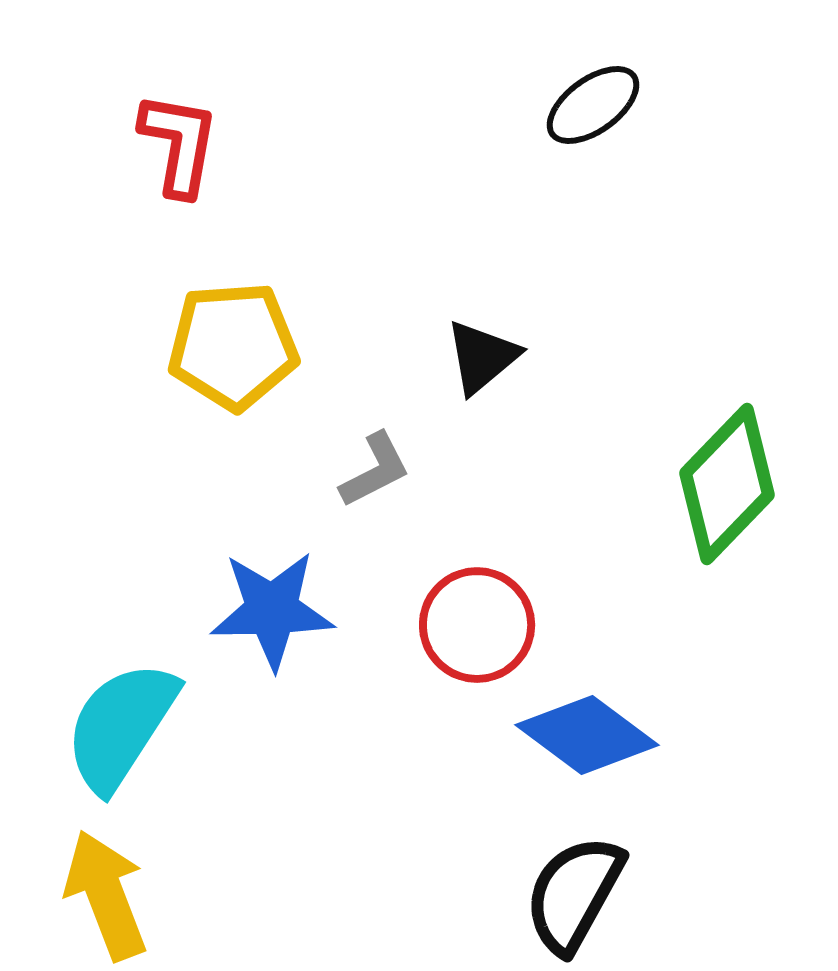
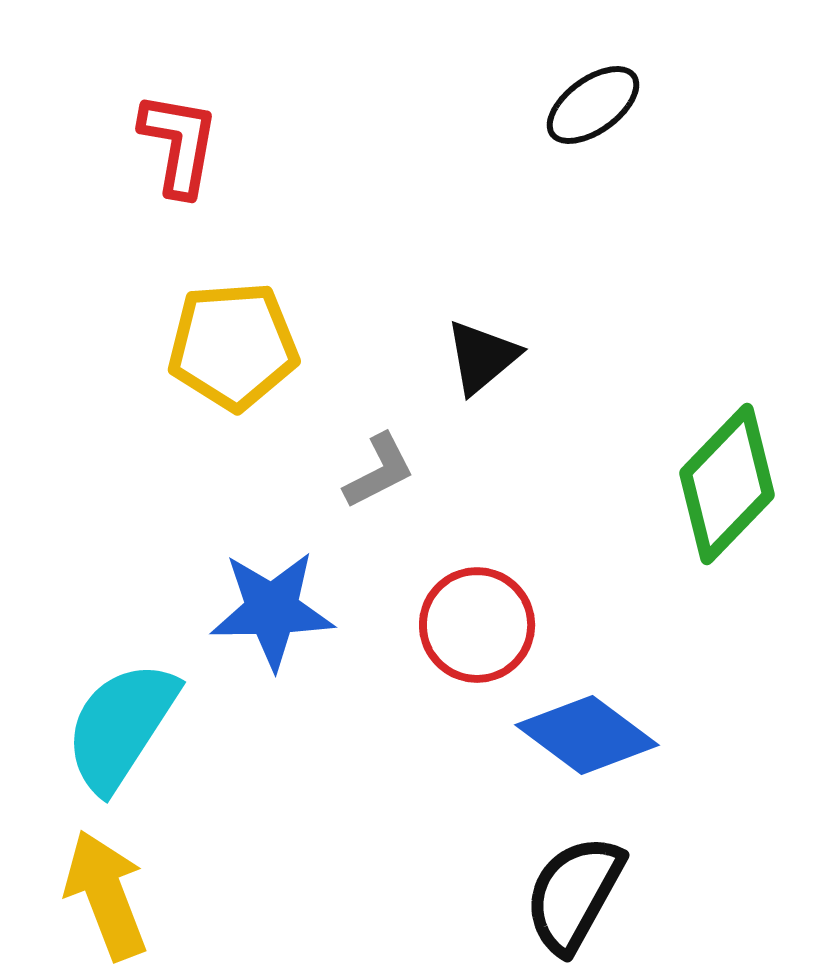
gray L-shape: moved 4 px right, 1 px down
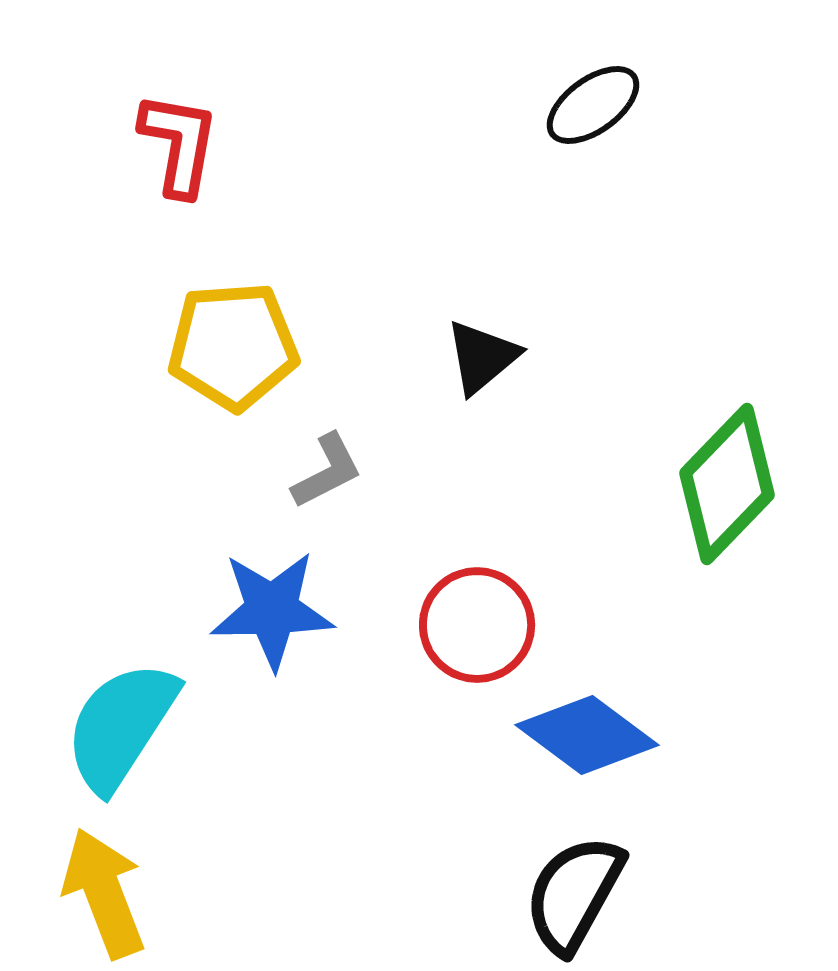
gray L-shape: moved 52 px left
yellow arrow: moved 2 px left, 2 px up
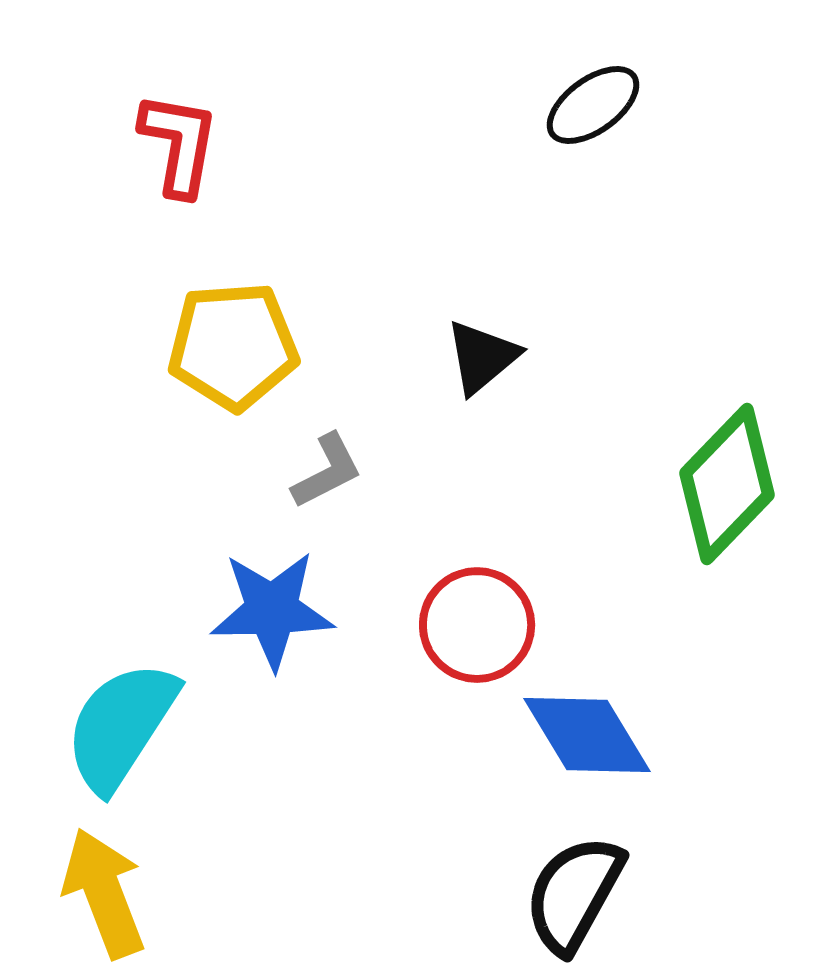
blue diamond: rotated 22 degrees clockwise
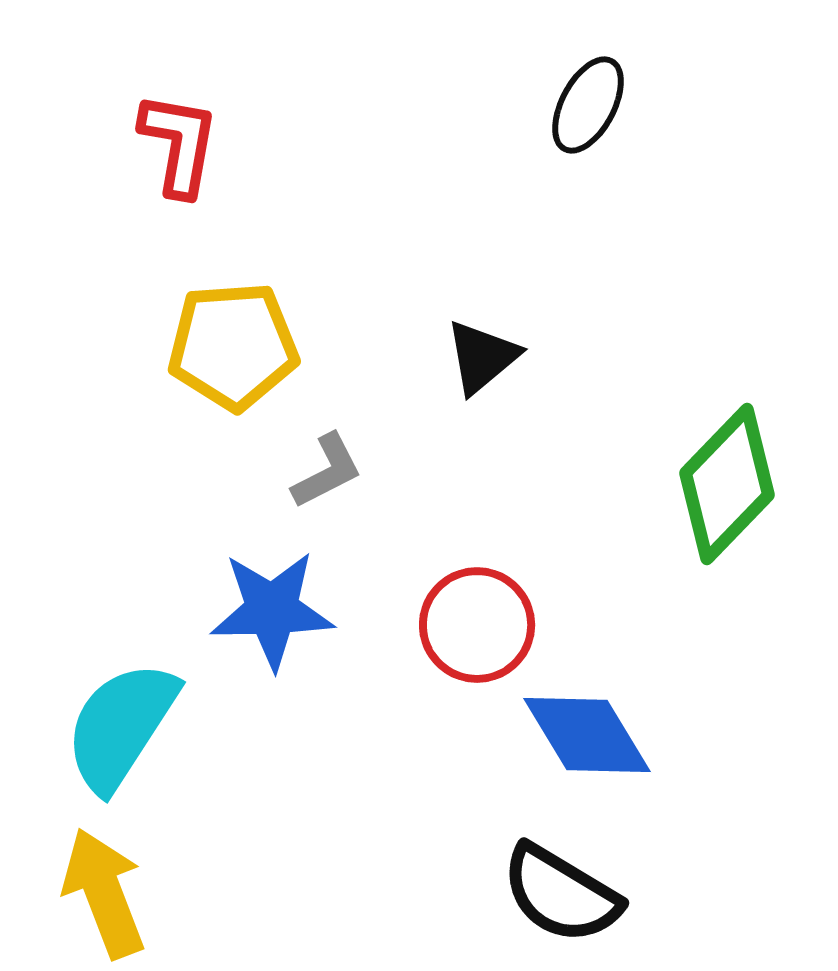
black ellipse: moved 5 px left; rotated 26 degrees counterclockwise
black semicircle: moved 13 px left; rotated 88 degrees counterclockwise
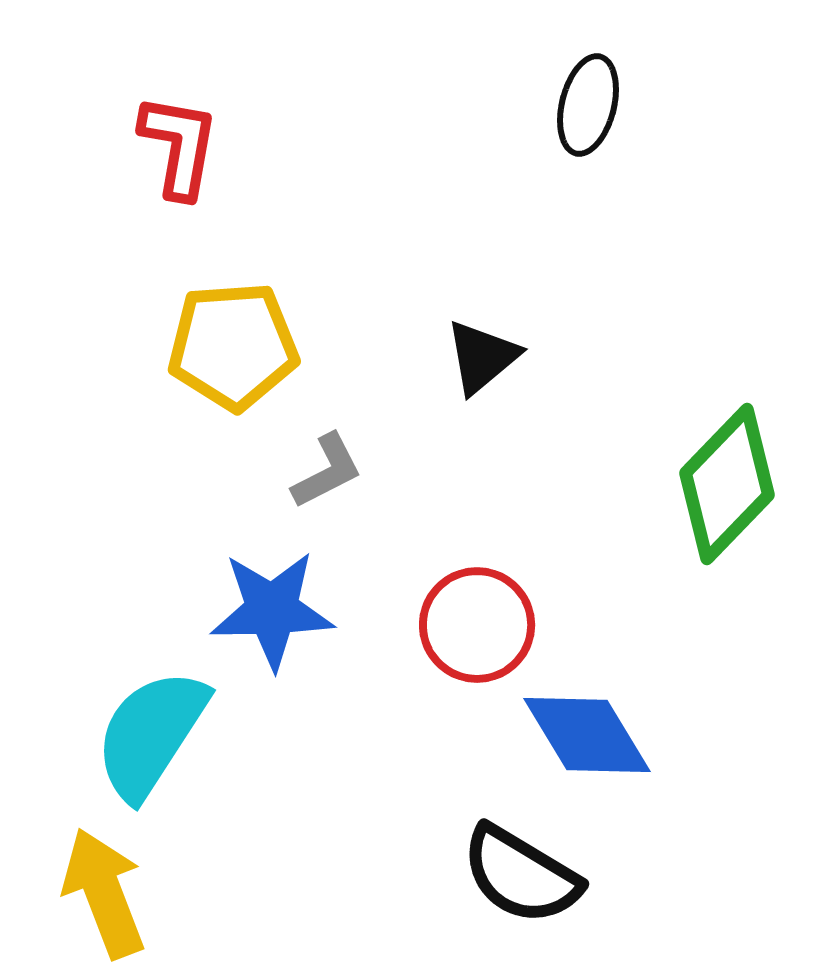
black ellipse: rotated 14 degrees counterclockwise
red L-shape: moved 2 px down
cyan semicircle: moved 30 px right, 8 px down
black semicircle: moved 40 px left, 19 px up
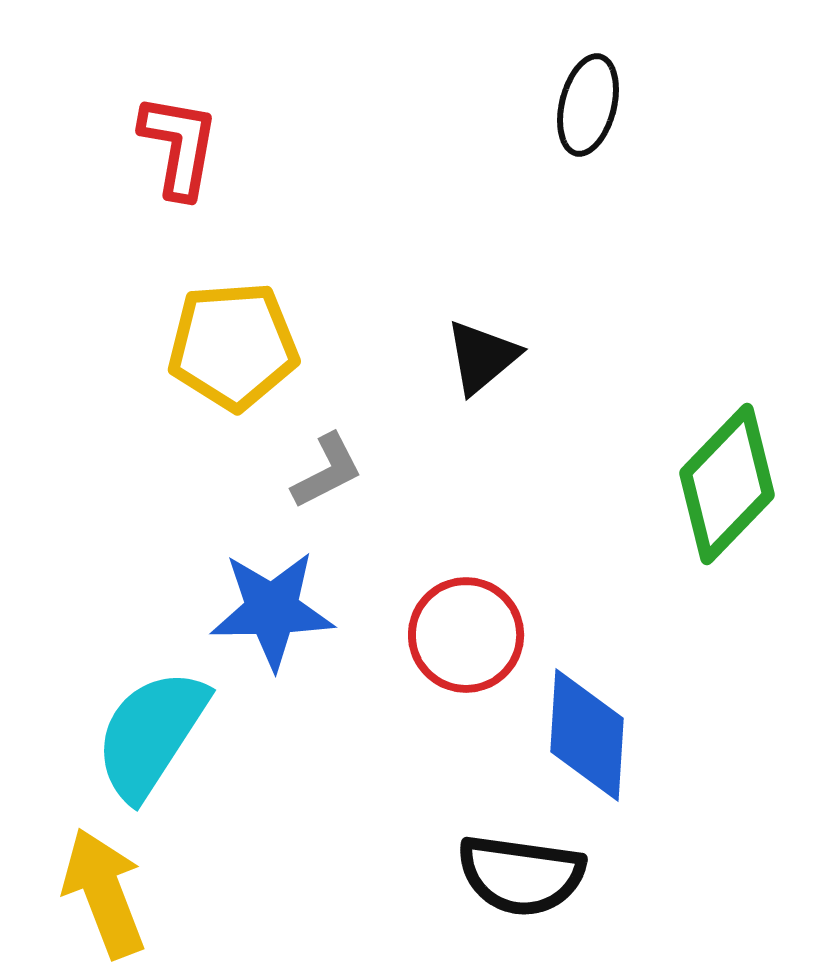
red circle: moved 11 px left, 10 px down
blue diamond: rotated 35 degrees clockwise
black semicircle: rotated 23 degrees counterclockwise
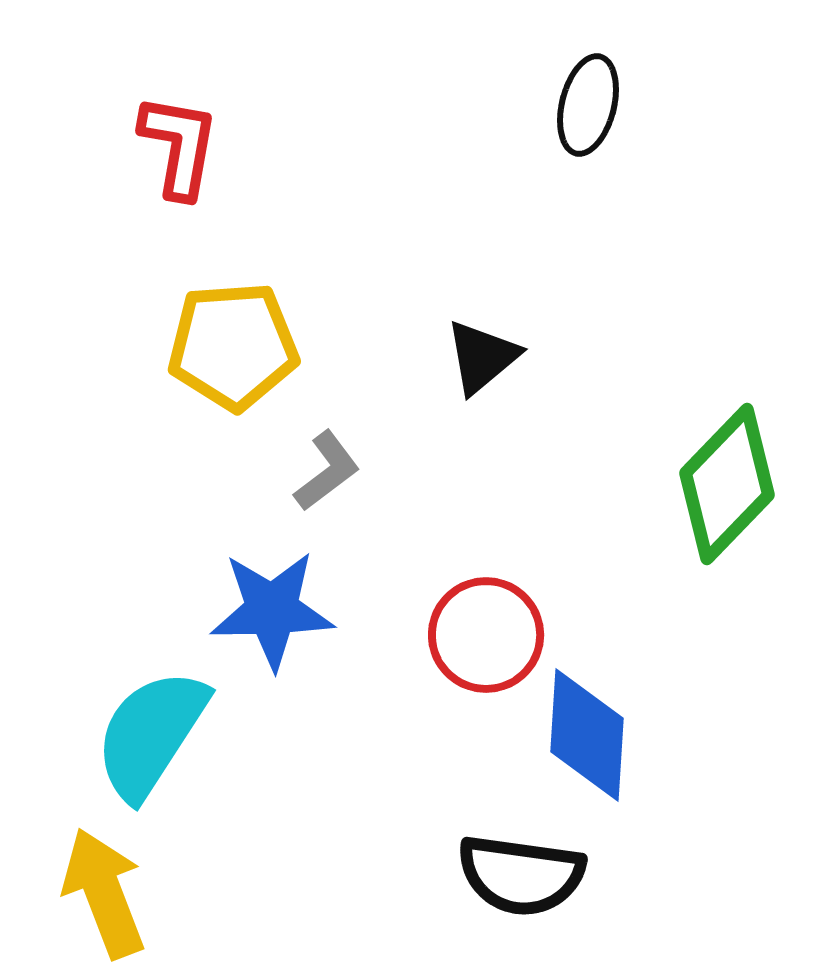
gray L-shape: rotated 10 degrees counterclockwise
red circle: moved 20 px right
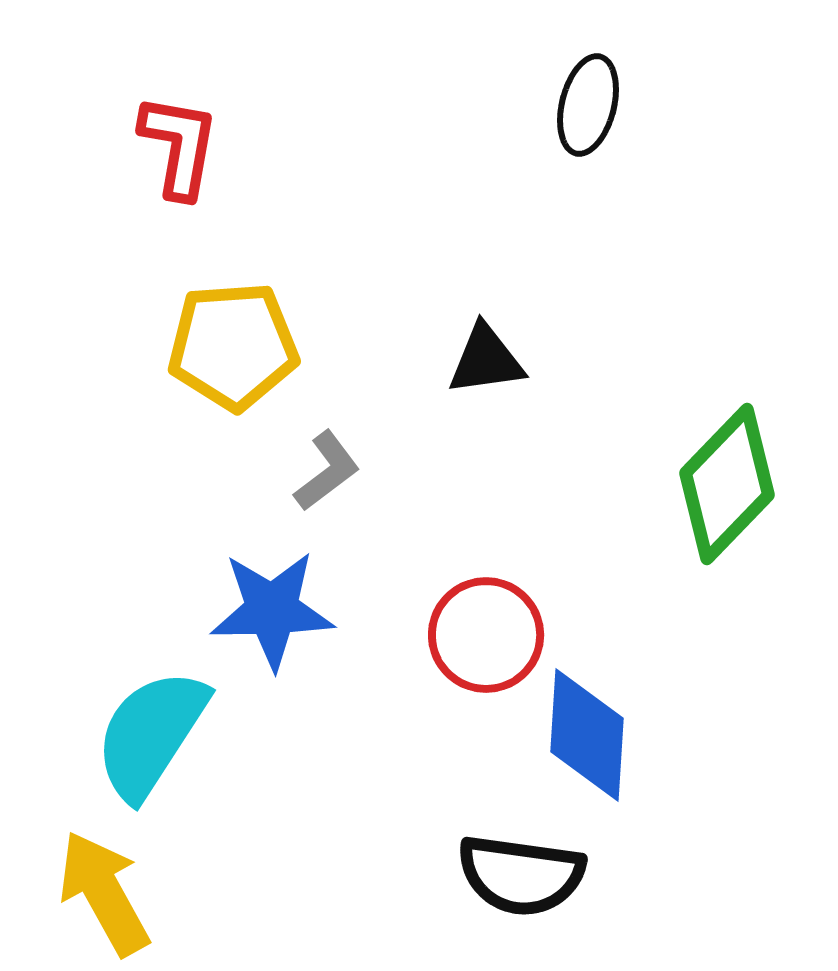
black triangle: moved 4 px right, 3 px down; rotated 32 degrees clockwise
yellow arrow: rotated 8 degrees counterclockwise
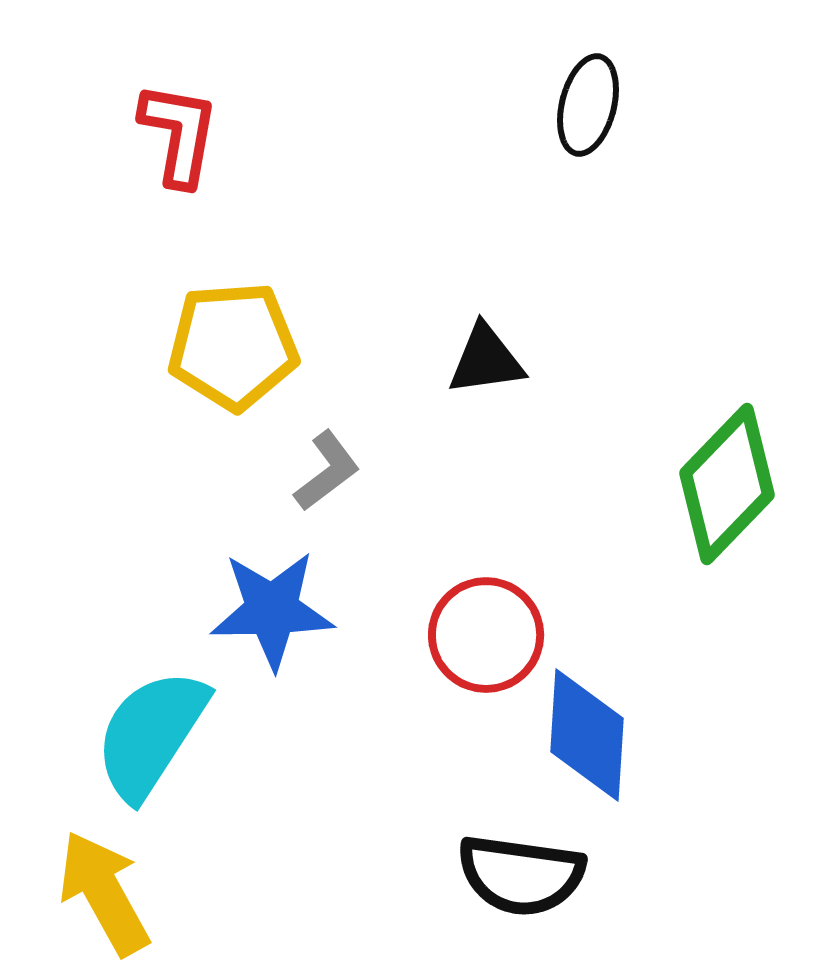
red L-shape: moved 12 px up
